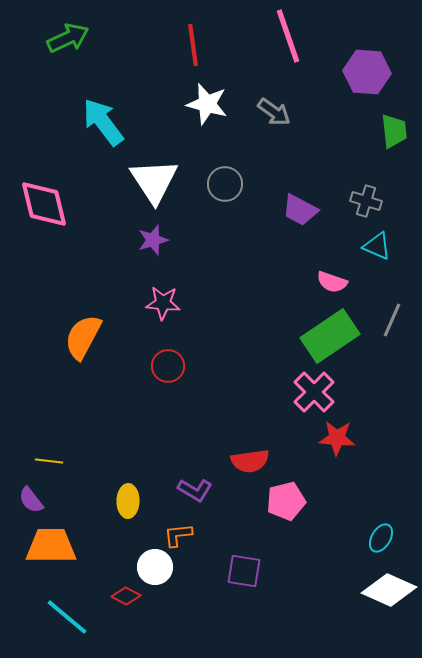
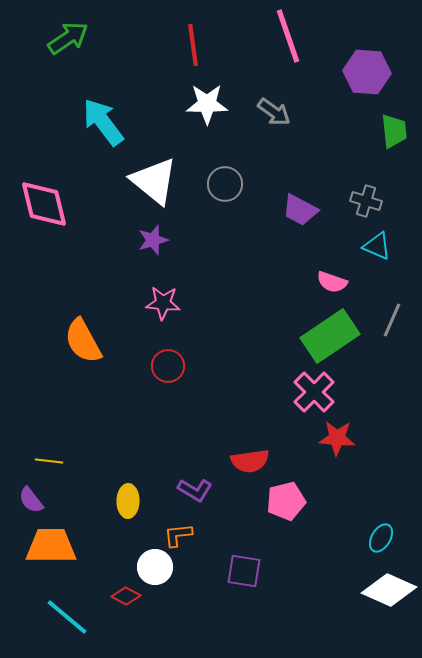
green arrow: rotated 9 degrees counterclockwise
white star: rotated 15 degrees counterclockwise
white triangle: rotated 18 degrees counterclockwise
orange semicircle: moved 4 px down; rotated 57 degrees counterclockwise
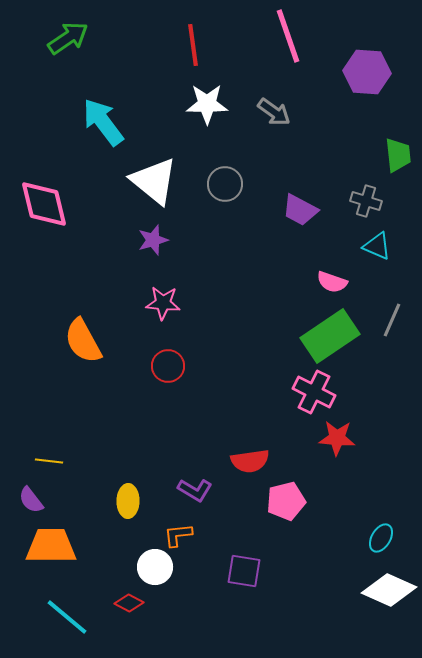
green trapezoid: moved 4 px right, 24 px down
pink cross: rotated 18 degrees counterclockwise
red diamond: moved 3 px right, 7 px down
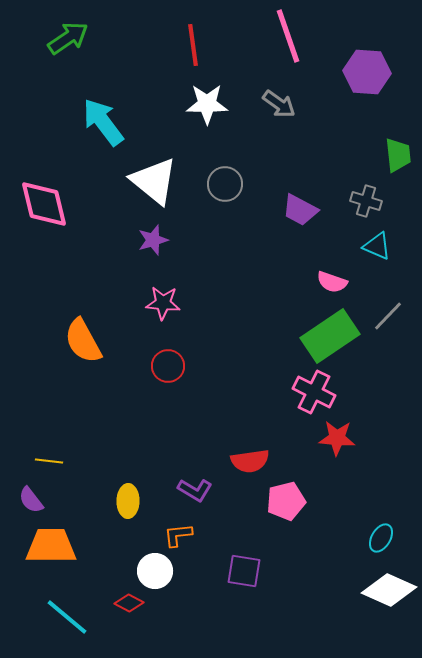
gray arrow: moved 5 px right, 8 px up
gray line: moved 4 px left, 4 px up; rotated 20 degrees clockwise
white circle: moved 4 px down
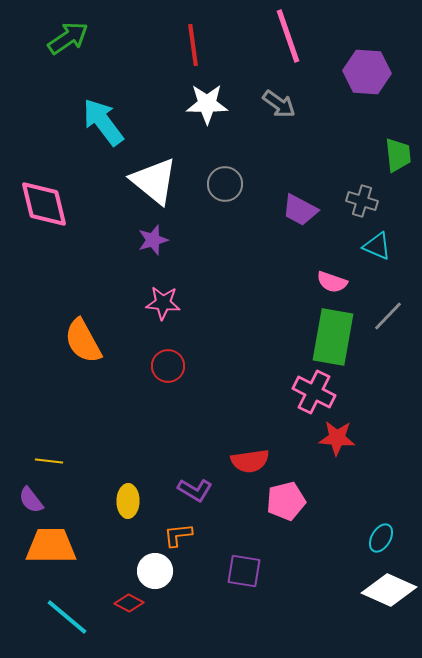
gray cross: moved 4 px left
green rectangle: moved 3 px right, 1 px down; rotated 46 degrees counterclockwise
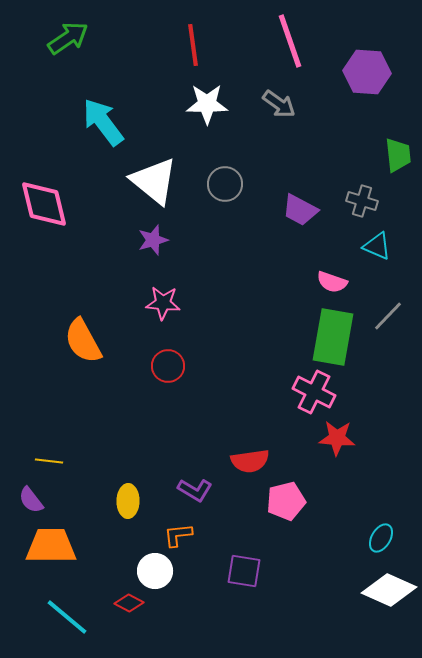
pink line: moved 2 px right, 5 px down
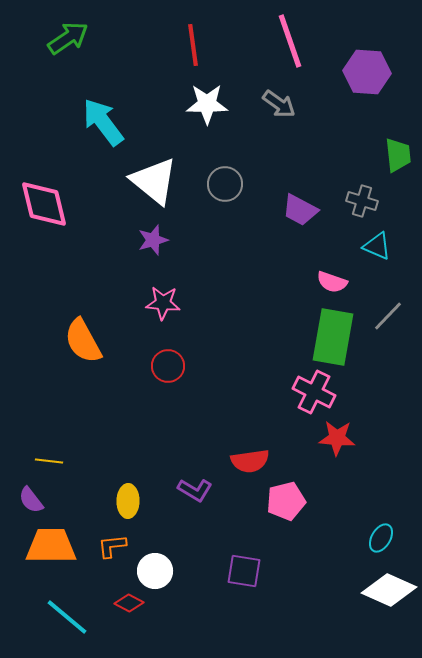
orange L-shape: moved 66 px left, 11 px down
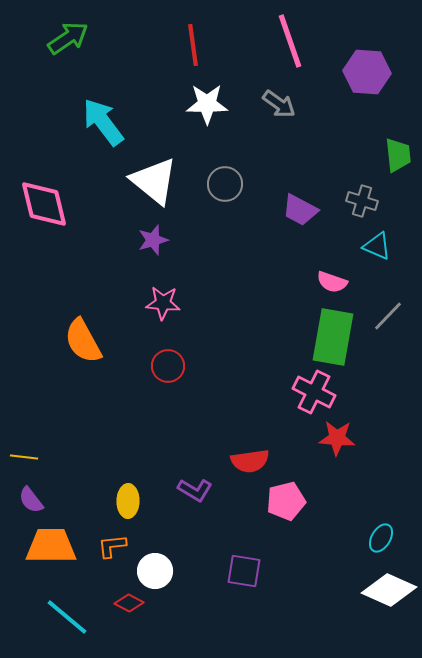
yellow line: moved 25 px left, 4 px up
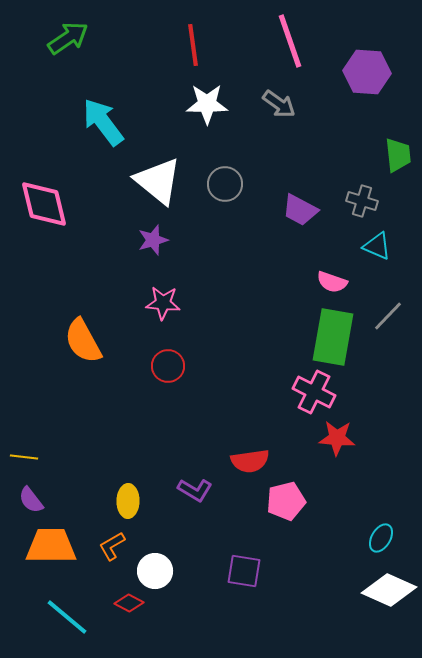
white triangle: moved 4 px right
orange L-shape: rotated 24 degrees counterclockwise
